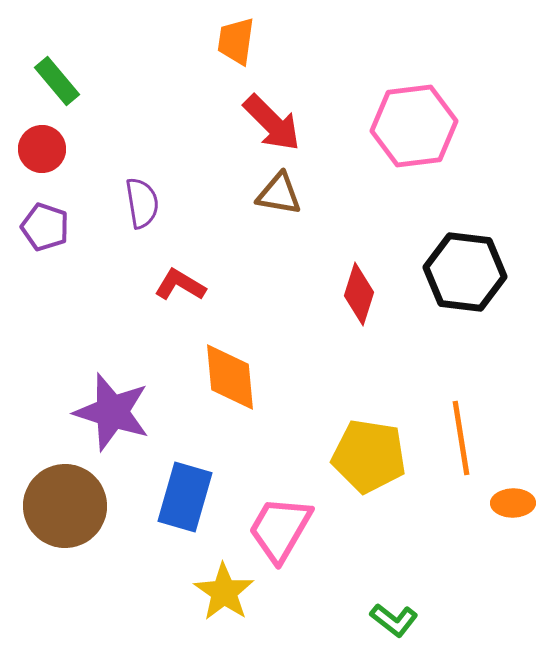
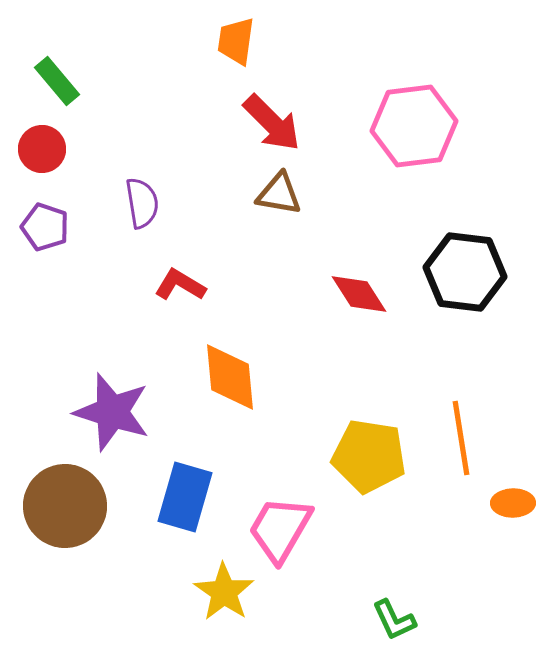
red diamond: rotated 50 degrees counterclockwise
green L-shape: rotated 27 degrees clockwise
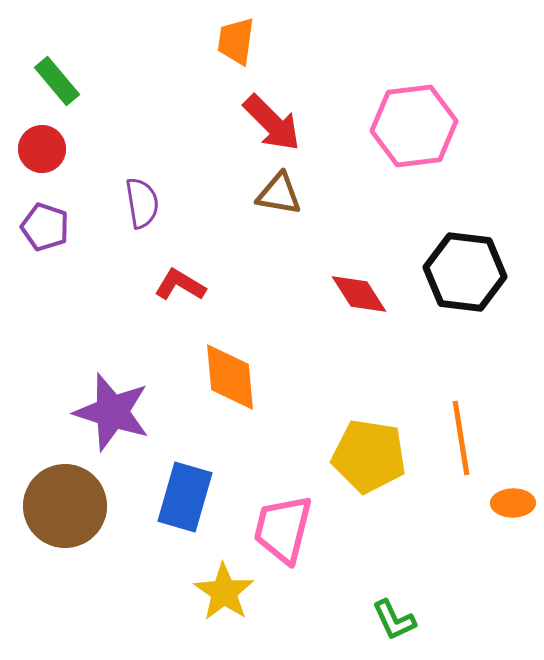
pink trapezoid: moved 3 px right; rotated 16 degrees counterclockwise
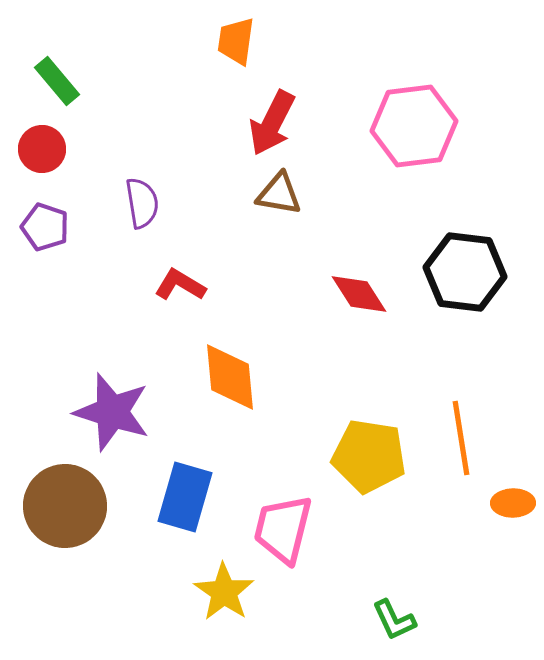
red arrow: rotated 72 degrees clockwise
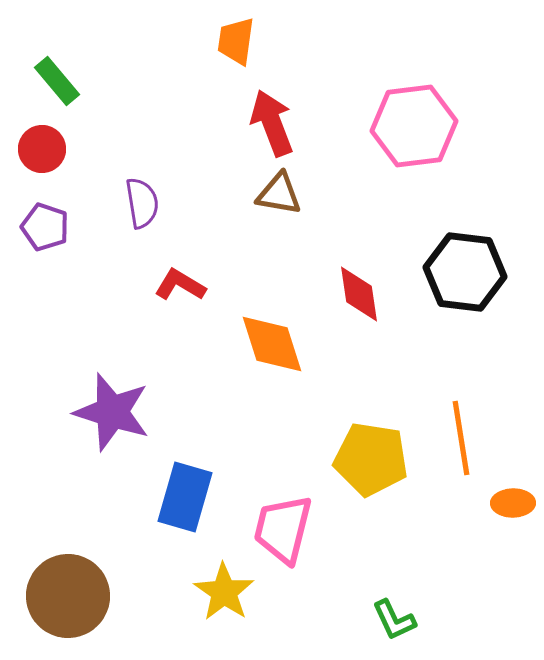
red arrow: rotated 132 degrees clockwise
red diamond: rotated 24 degrees clockwise
orange diamond: moved 42 px right, 33 px up; rotated 12 degrees counterclockwise
yellow pentagon: moved 2 px right, 3 px down
brown circle: moved 3 px right, 90 px down
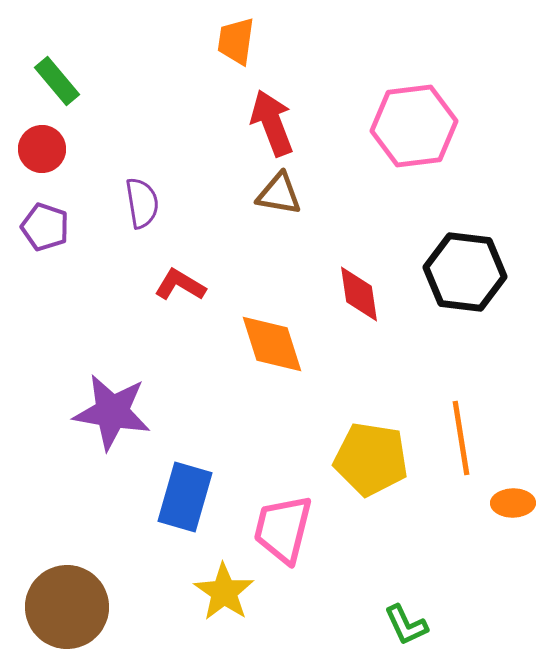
purple star: rotated 8 degrees counterclockwise
brown circle: moved 1 px left, 11 px down
green L-shape: moved 12 px right, 5 px down
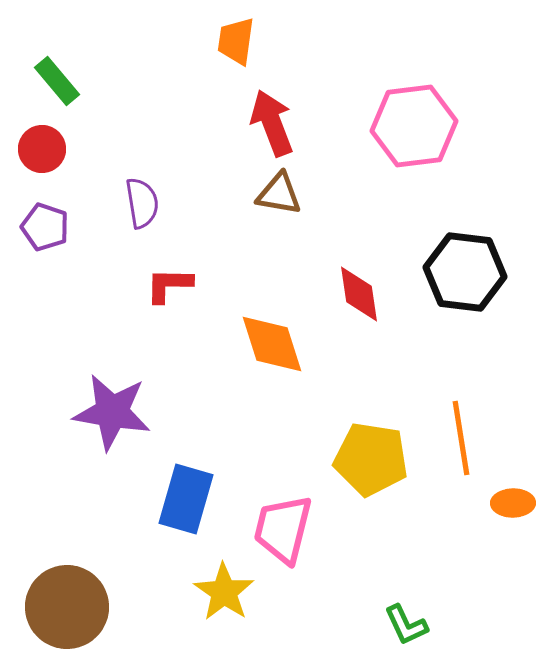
red L-shape: moved 11 px left; rotated 30 degrees counterclockwise
blue rectangle: moved 1 px right, 2 px down
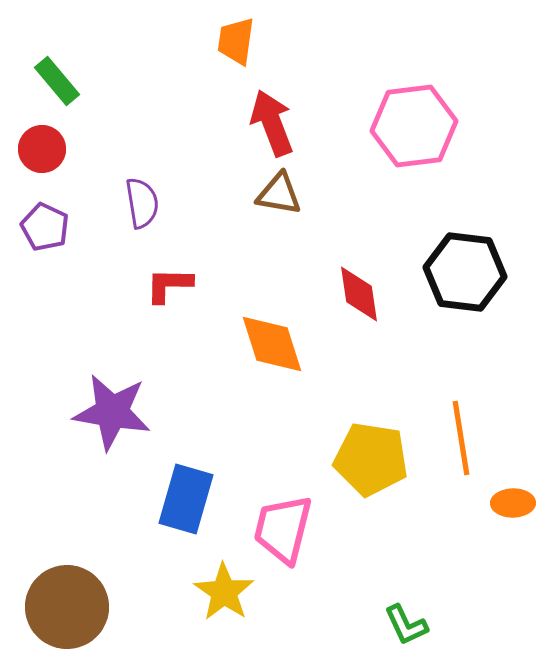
purple pentagon: rotated 6 degrees clockwise
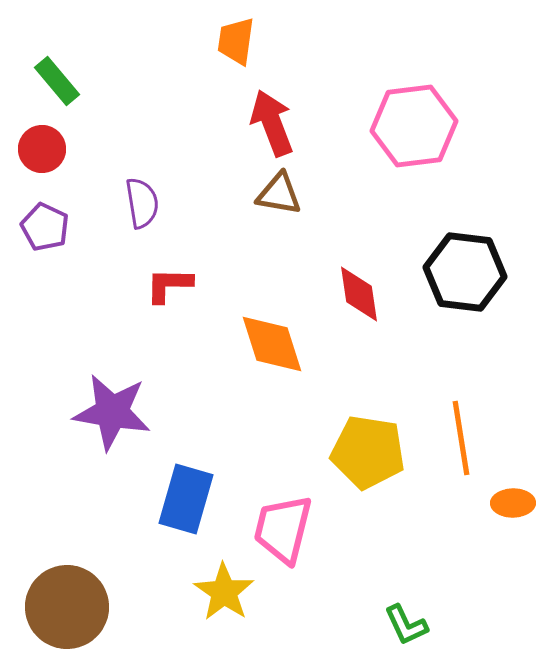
yellow pentagon: moved 3 px left, 7 px up
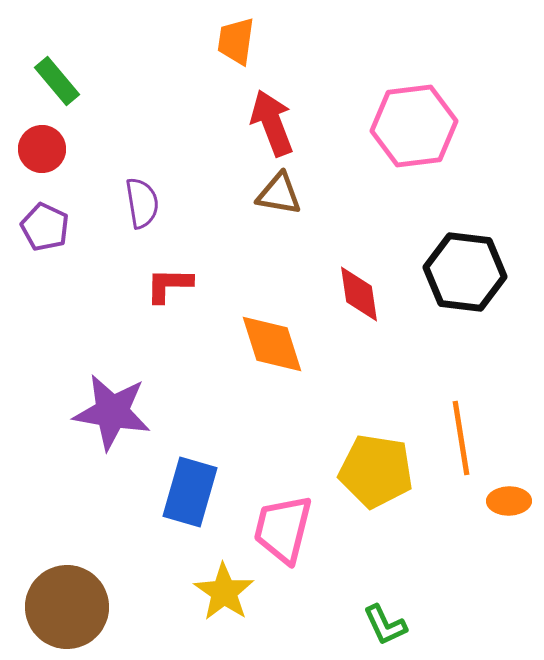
yellow pentagon: moved 8 px right, 19 px down
blue rectangle: moved 4 px right, 7 px up
orange ellipse: moved 4 px left, 2 px up
green L-shape: moved 21 px left
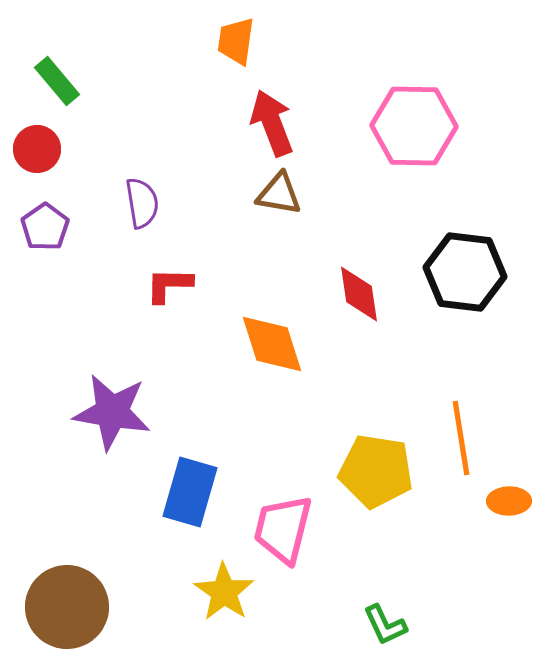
pink hexagon: rotated 8 degrees clockwise
red circle: moved 5 px left
purple pentagon: rotated 12 degrees clockwise
